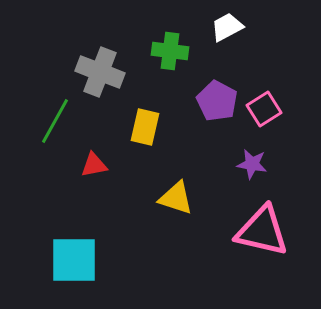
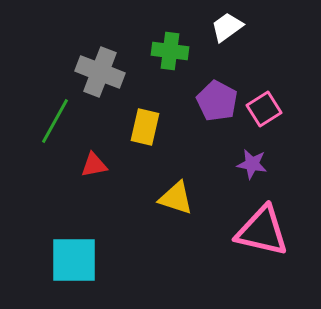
white trapezoid: rotated 8 degrees counterclockwise
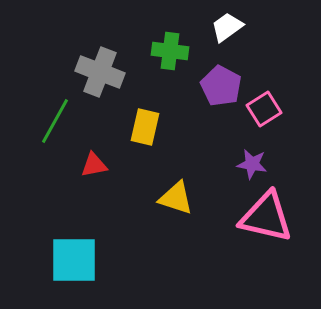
purple pentagon: moved 4 px right, 15 px up
pink triangle: moved 4 px right, 14 px up
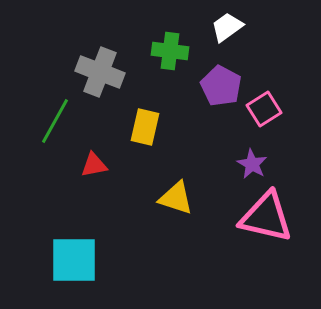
purple star: rotated 20 degrees clockwise
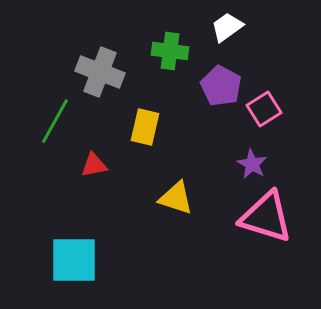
pink triangle: rotated 4 degrees clockwise
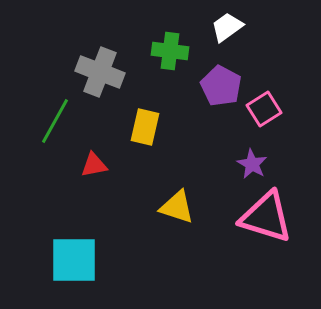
yellow triangle: moved 1 px right, 9 px down
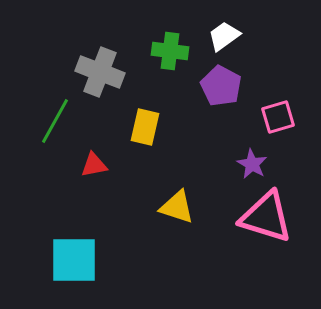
white trapezoid: moved 3 px left, 9 px down
pink square: moved 14 px right, 8 px down; rotated 16 degrees clockwise
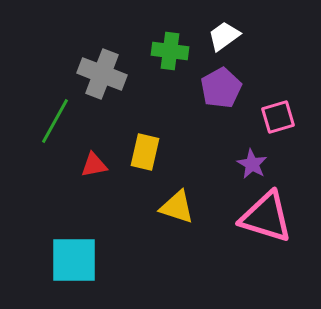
gray cross: moved 2 px right, 2 px down
purple pentagon: moved 2 px down; rotated 15 degrees clockwise
yellow rectangle: moved 25 px down
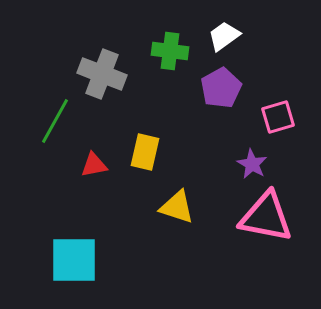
pink triangle: rotated 6 degrees counterclockwise
